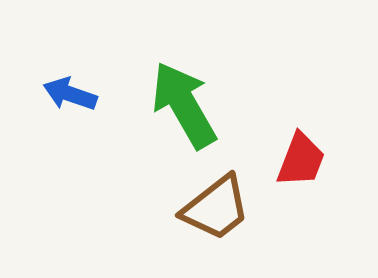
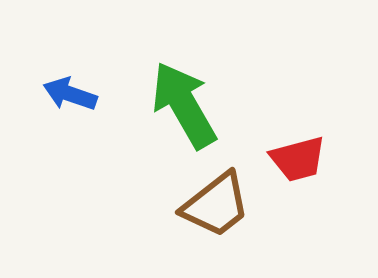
red trapezoid: moved 3 px left, 1 px up; rotated 54 degrees clockwise
brown trapezoid: moved 3 px up
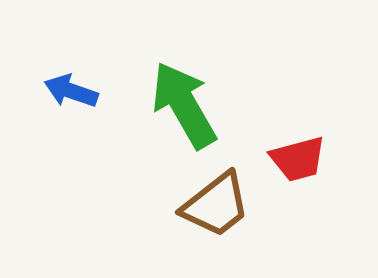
blue arrow: moved 1 px right, 3 px up
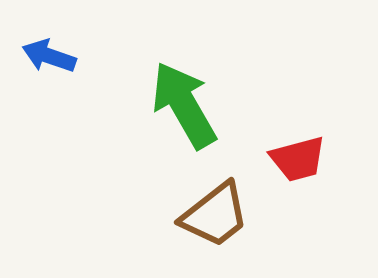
blue arrow: moved 22 px left, 35 px up
brown trapezoid: moved 1 px left, 10 px down
